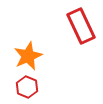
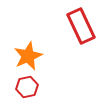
red hexagon: rotated 25 degrees clockwise
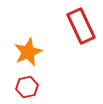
orange star: moved 4 px up
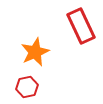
orange star: moved 7 px right
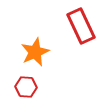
red hexagon: moved 1 px left; rotated 15 degrees clockwise
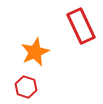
red hexagon: rotated 15 degrees clockwise
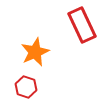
red rectangle: moved 1 px right, 1 px up
